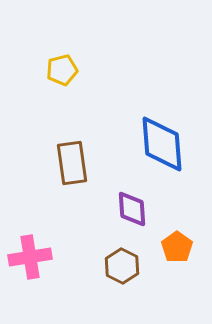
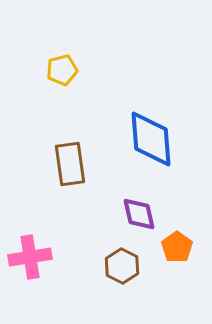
blue diamond: moved 11 px left, 5 px up
brown rectangle: moved 2 px left, 1 px down
purple diamond: moved 7 px right, 5 px down; rotated 9 degrees counterclockwise
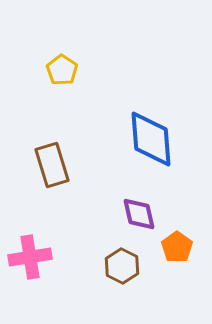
yellow pentagon: rotated 24 degrees counterclockwise
brown rectangle: moved 18 px left, 1 px down; rotated 9 degrees counterclockwise
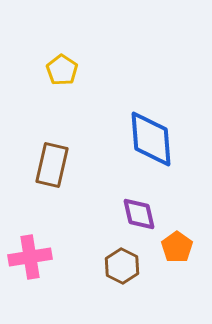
brown rectangle: rotated 30 degrees clockwise
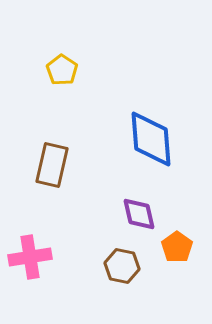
brown hexagon: rotated 16 degrees counterclockwise
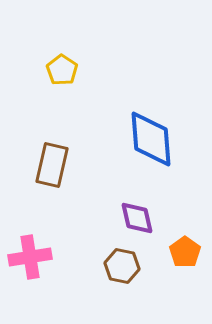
purple diamond: moved 2 px left, 4 px down
orange pentagon: moved 8 px right, 5 px down
